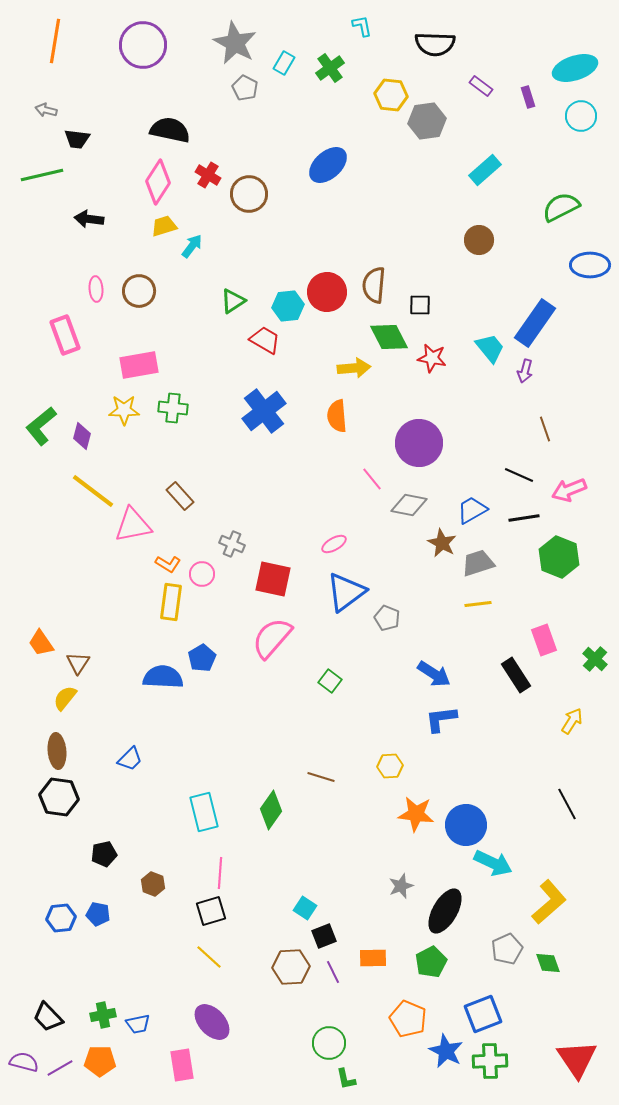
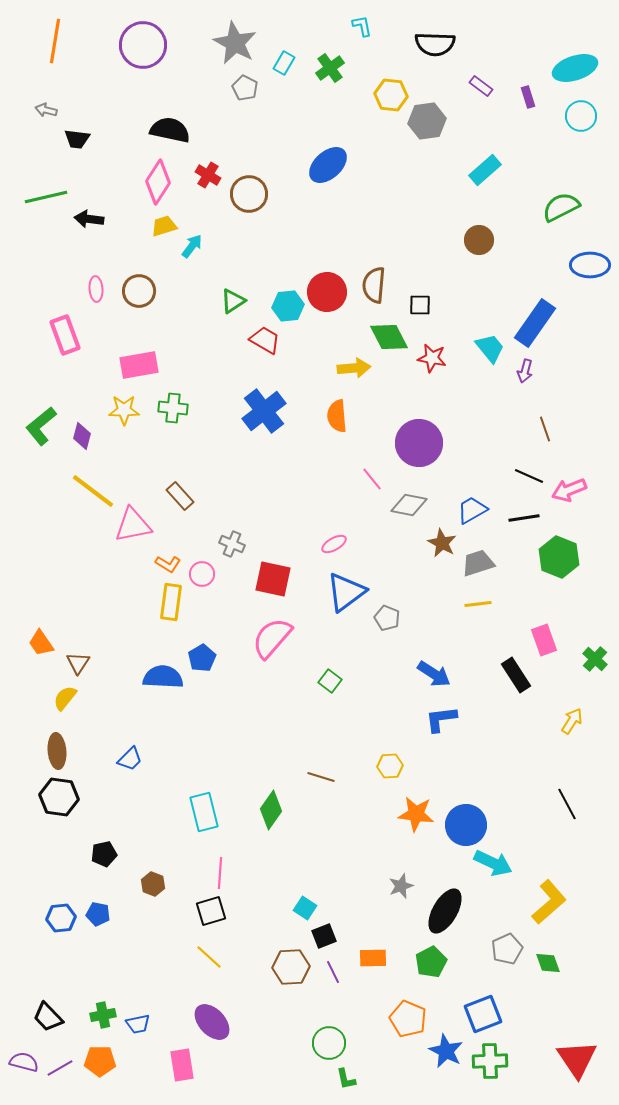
green line at (42, 175): moved 4 px right, 22 px down
black line at (519, 475): moved 10 px right, 1 px down
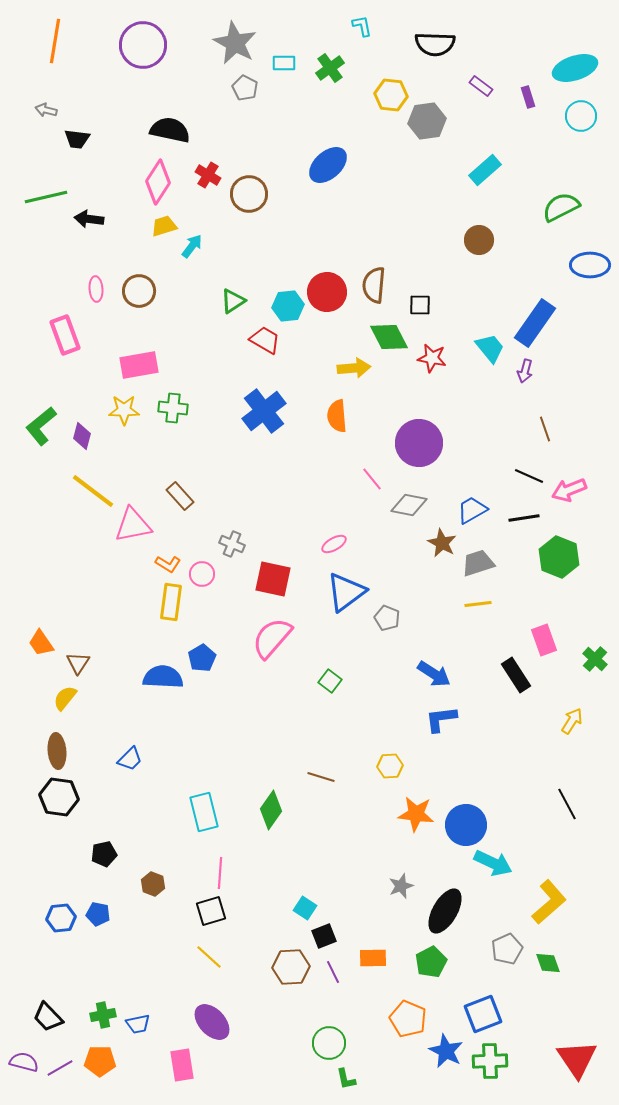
cyan rectangle at (284, 63): rotated 60 degrees clockwise
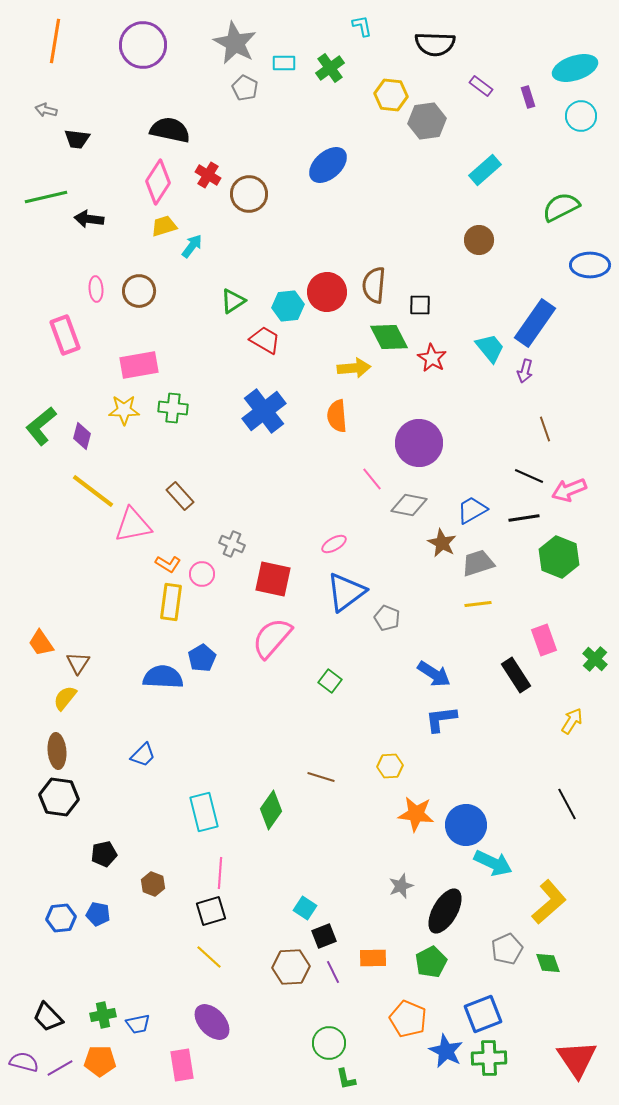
red star at (432, 358): rotated 20 degrees clockwise
blue trapezoid at (130, 759): moved 13 px right, 4 px up
green cross at (490, 1061): moved 1 px left, 3 px up
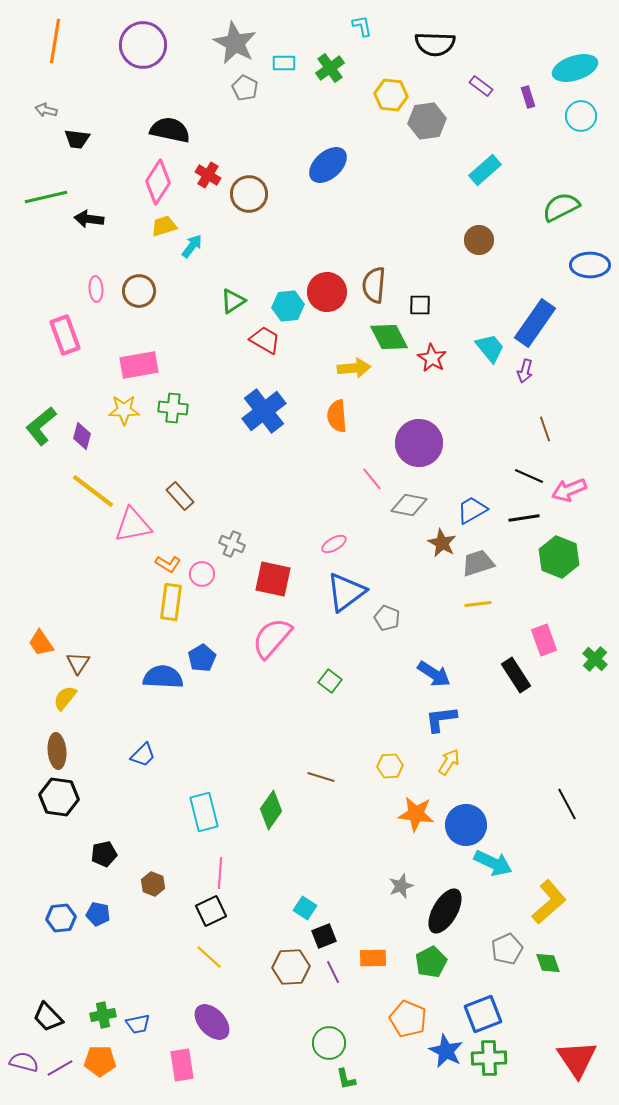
yellow arrow at (572, 721): moved 123 px left, 41 px down
black square at (211, 911): rotated 8 degrees counterclockwise
